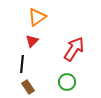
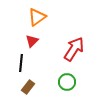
black line: moved 1 px left, 1 px up
brown rectangle: rotated 72 degrees clockwise
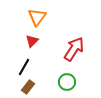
orange triangle: rotated 18 degrees counterclockwise
black line: moved 3 px right, 4 px down; rotated 24 degrees clockwise
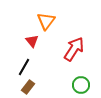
orange triangle: moved 9 px right, 4 px down
red triangle: rotated 24 degrees counterclockwise
green circle: moved 14 px right, 3 px down
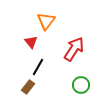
red triangle: moved 1 px left, 1 px down
black line: moved 14 px right
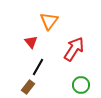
orange triangle: moved 3 px right
